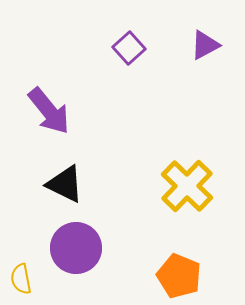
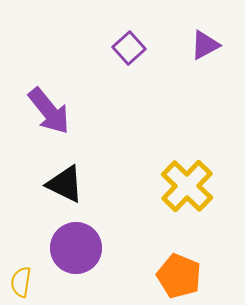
yellow semicircle: moved 3 px down; rotated 20 degrees clockwise
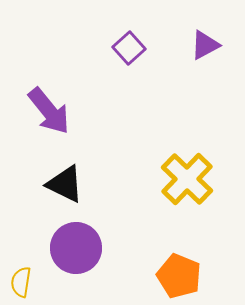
yellow cross: moved 7 px up
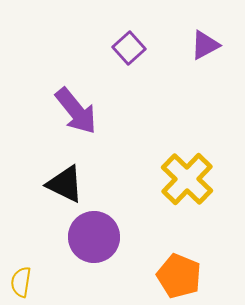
purple arrow: moved 27 px right
purple circle: moved 18 px right, 11 px up
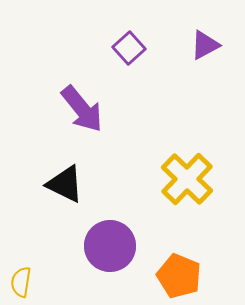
purple arrow: moved 6 px right, 2 px up
purple circle: moved 16 px right, 9 px down
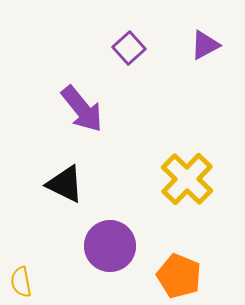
yellow semicircle: rotated 20 degrees counterclockwise
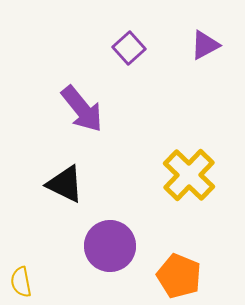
yellow cross: moved 2 px right, 4 px up
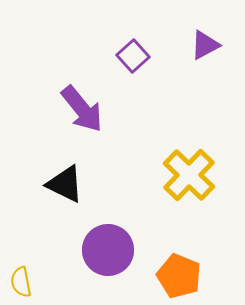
purple square: moved 4 px right, 8 px down
purple circle: moved 2 px left, 4 px down
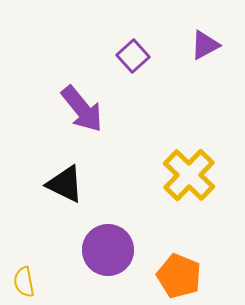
yellow semicircle: moved 3 px right
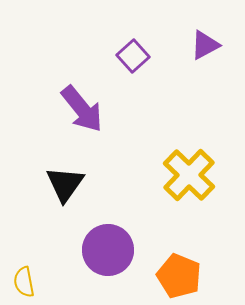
black triangle: rotated 39 degrees clockwise
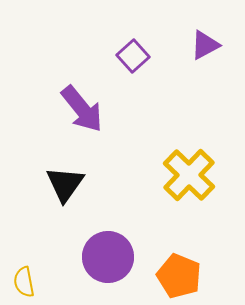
purple circle: moved 7 px down
